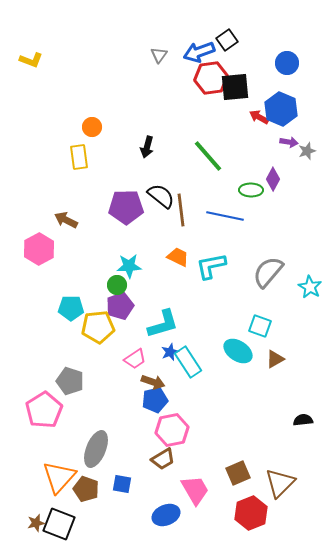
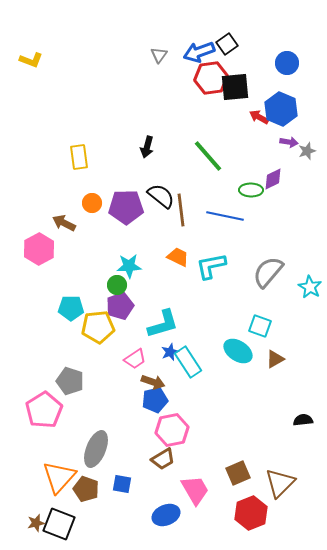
black square at (227, 40): moved 4 px down
orange circle at (92, 127): moved 76 px down
purple diamond at (273, 179): rotated 35 degrees clockwise
brown arrow at (66, 220): moved 2 px left, 3 px down
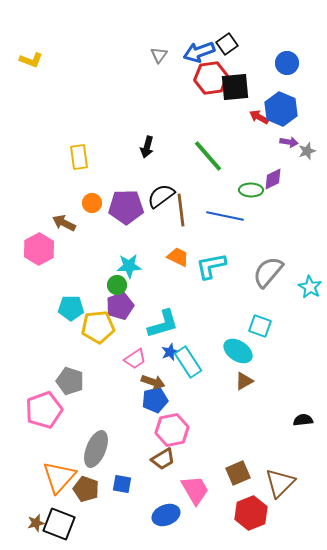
black semicircle at (161, 196): rotated 76 degrees counterclockwise
brown triangle at (275, 359): moved 31 px left, 22 px down
pink pentagon at (44, 410): rotated 12 degrees clockwise
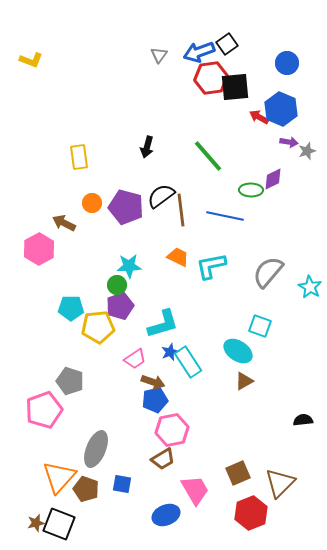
purple pentagon at (126, 207): rotated 16 degrees clockwise
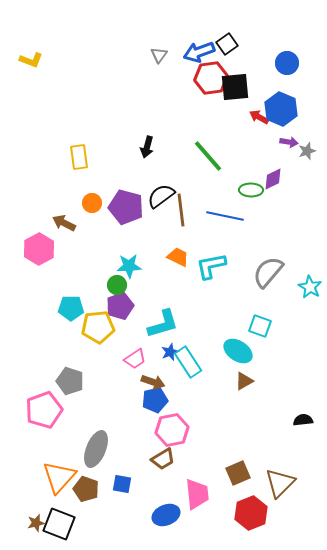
pink trapezoid at (195, 490): moved 2 px right, 4 px down; rotated 24 degrees clockwise
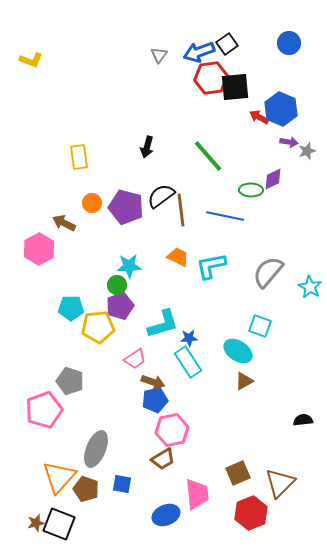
blue circle at (287, 63): moved 2 px right, 20 px up
blue star at (170, 352): moved 19 px right, 14 px up; rotated 18 degrees clockwise
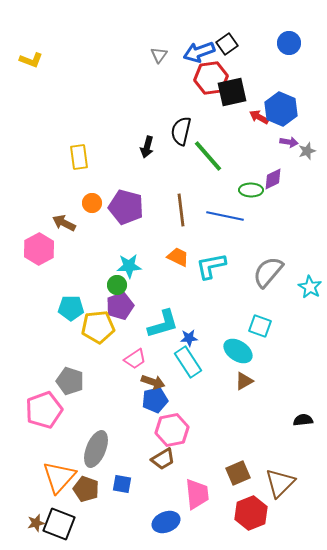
black square at (235, 87): moved 3 px left, 5 px down; rotated 8 degrees counterclockwise
black semicircle at (161, 196): moved 20 px right, 65 px up; rotated 40 degrees counterclockwise
blue ellipse at (166, 515): moved 7 px down
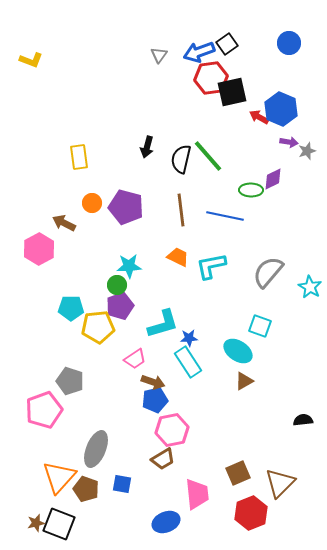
black semicircle at (181, 131): moved 28 px down
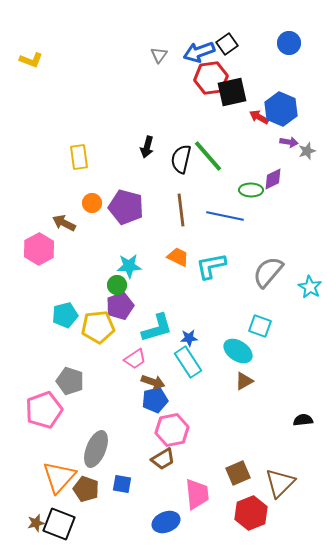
cyan pentagon at (71, 308): moved 6 px left, 7 px down; rotated 15 degrees counterclockwise
cyan L-shape at (163, 324): moved 6 px left, 4 px down
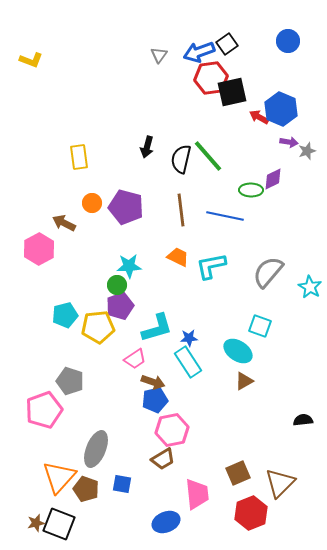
blue circle at (289, 43): moved 1 px left, 2 px up
